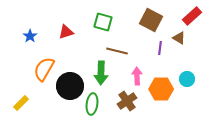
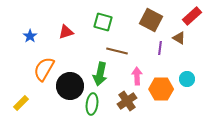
green arrow: moved 1 px left, 1 px down; rotated 10 degrees clockwise
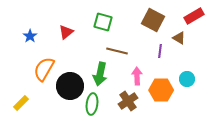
red rectangle: moved 2 px right; rotated 12 degrees clockwise
brown square: moved 2 px right
red triangle: rotated 21 degrees counterclockwise
purple line: moved 3 px down
orange hexagon: moved 1 px down
brown cross: moved 1 px right
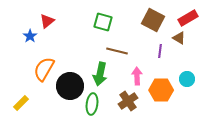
red rectangle: moved 6 px left, 2 px down
red triangle: moved 19 px left, 11 px up
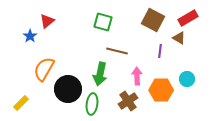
black circle: moved 2 px left, 3 px down
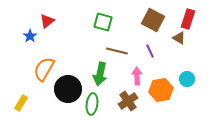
red rectangle: moved 1 px down; rotated 42 degrees counterclockwise
purple line: moved 10 px left; rotated 32 degrees counterclockwise
orange hexagon: rotated 10 degrees counterclockwise
yellow rectangle: rotated 14 degrees counterclockwise
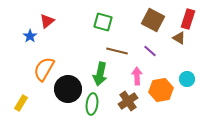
purple line: rotated 24 degrees counterclockwise
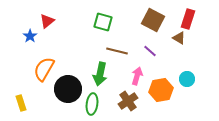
pink arrow: rotated 18 degrees clockwise
yellow rectangle: rotated 49 degrees counterclockwise
